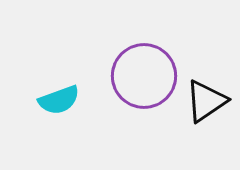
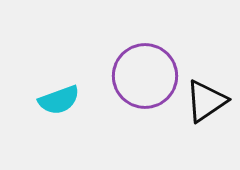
purple circle: moved 1 px right
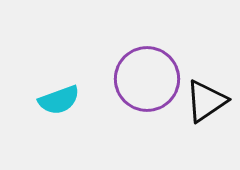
purple circle: moved 2 px right, 3 px down
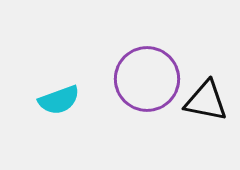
black triangle: rotated 45 degrees clockwise
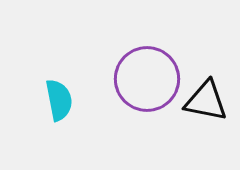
cyan semicircle: rotated 81 degrees counterclockwise
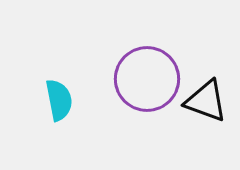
black triangle: rotated 9 degrees clockwise
